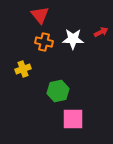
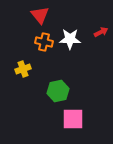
white star: moved 3 px left
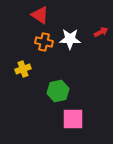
red triangle: rotated 18 degrees counterclockwise
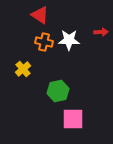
red arrow: rotated 24 degrees clockwise
white star: moved 1 px left, 1 px down
yellow cross: rotated 21 degrees counterclockwise
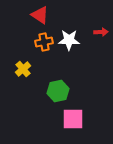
orange cross: rotated 24 degrees counterclockwise
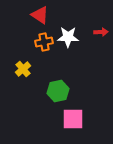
white star: moved 1 px left, 3 px up
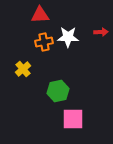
red triangle: rotated 36 degrees counterclockwise
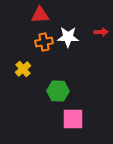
green hexagon: rotated 15 degrees clockwise
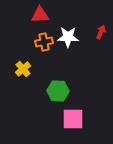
red arrow: rotated 64 degrees counterclockwise
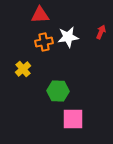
white star: rotated 10 degrees counterclockwise
